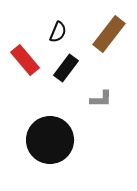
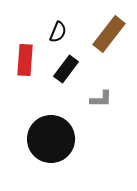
red rectangle: rotated 44 degrees clockwise
black rectangle: moved 1 px down
black circle: moved 1 px right, 1 px up
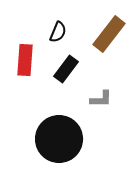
black circle: moved 8 px right
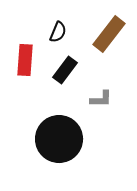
black rectangle: moved 1 px left, 1 px down
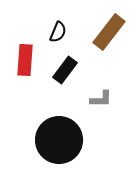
brown rectangle: moved 2 px up
black circle: moved 1 px down
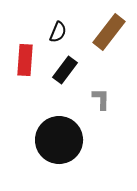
gray L-shape: rotated 90 degrees counterclockwise
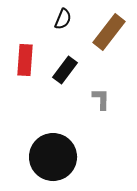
black semicircle: moved 5 px right, 13 px up
black circle: moved 6 px left, 17 px down
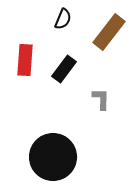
black rectangle: moved 1 px left, 1 px up
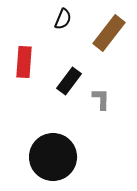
brown rectangle: moved 1 px down
red rectangle: moved 1 px left, 2 px down
black rectangle: moved 5 px right, 12 px down
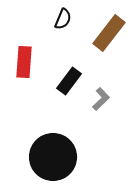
gray L-shape: rotated 45 degrees clockwise
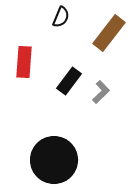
black semicircle: moved 2 px left, 2 px up
gray L-shape: moved 7 px up
black circle: moved 1 px right, 3 px down
